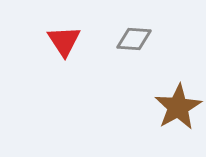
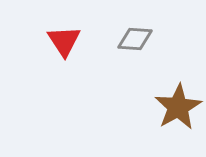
gray diamond: moved 1 px right
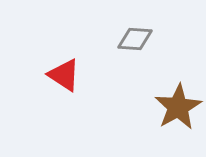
red triangle: moved 34 px down; rotated 24 degrees counterclockwise
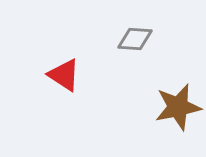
brown star: rotated 18 degrees clockwise
